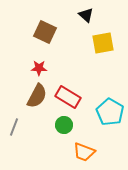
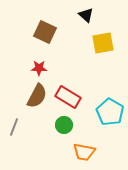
orange trapezoid: rotated 10 degrees counterclockwise
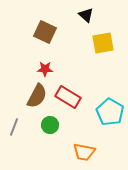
red star: moved 6 px right, 1 px down
green circle: moved 14 px left
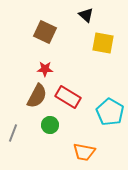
yellow square: rotated 20 degrees clockwise
gray line: moved 1 px left, 6 px down
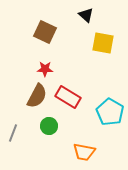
green circle: moved 1 px left, 1 px down
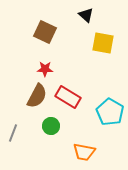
green circle: moved 2 px right
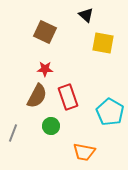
red rectangle: rotated 40 degrees clockwise
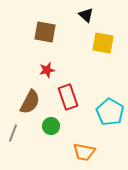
brown square: rotated 15 degrees counterclockwise
red star: moved 2 px right, 1 px down; rotated 14 degrees counterclockwise
brown semicircle: moved 7 px left, 6 px down
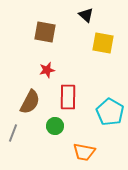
red rectangle: rotated 20 degrees clockwise
green circle: moved 4 px right
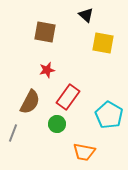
red rectangle: rotated 35 degrees clockwise
cyan pentagon: moved 1 px left, 3 px down
green circle: moved 2 px right, 2 px up
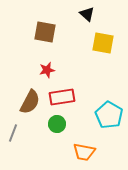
black triangle: moved 1 px right, 1 px up
red rectangle: moved 6 px left; rotated 45 degrees clockwise
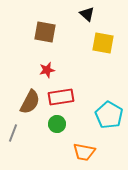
red rectangle: moved 1 px left
